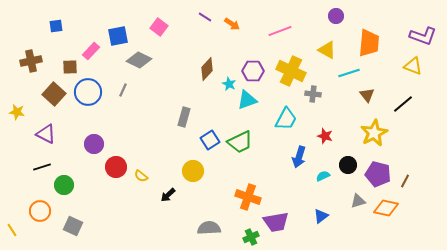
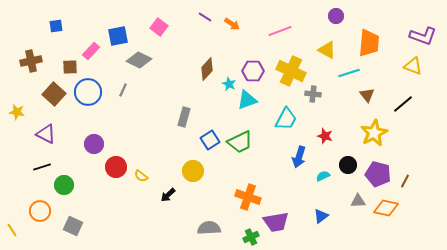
gray triangle at (358, 201): rotated 14 degrees clockwise
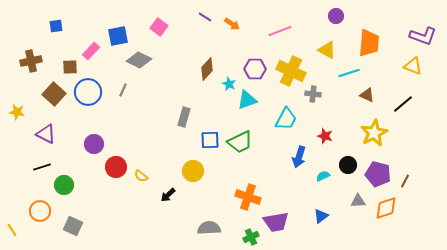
purple hexagon at (253, 71): moved 2 px right, 2 px up
brown triangle at (367, 95): rotated 28 degrees counterclockwise
blue square at (210, 140): rotated 30 degrees clockwise
orange diamond at (386, 208): rotated 30 degrees counterclockwise
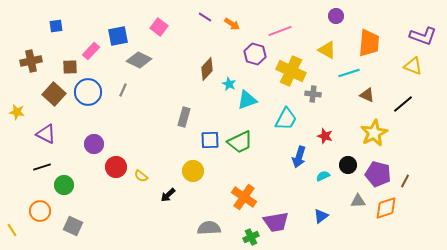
purple hexagon at (255, 69): moved 15 px up; rotated 15 degrees clockwise
orange cross at (248, 197): moved 4 px left; rotated 15 degrees clockwise
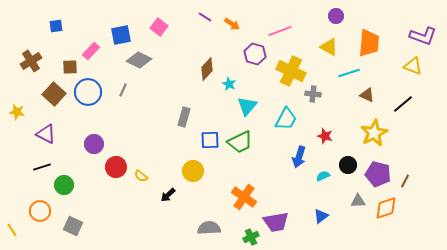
blue square at (118, 36): moved 3 px right, 1 px up
yellow triangle at (327, 50): moved 2 px right, 3 px up
brown cross at (31, 61): rotated 20 degrees counterclockwise
cyan triangle at (247, 100): moved 6 px down; rotated 30 degrees counterclockwise
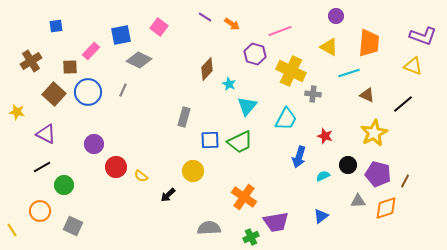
black line at (42, 167): rotated 12 degrees counterclockwise
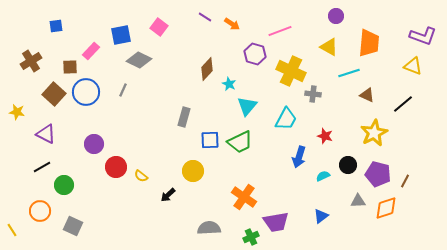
blue circle at (88, 92): moved 2 px left
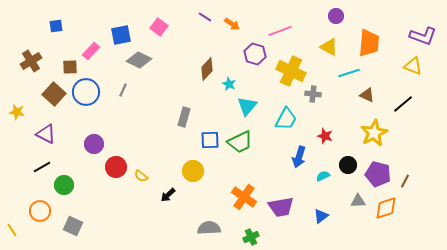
purple trapezoid at (276, 222): moved 5 px right, 15 px up
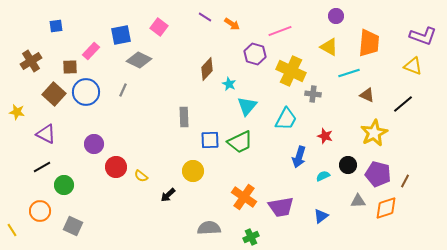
gray rectangle at (184, 117): rotated 18 degrees counterclockwise
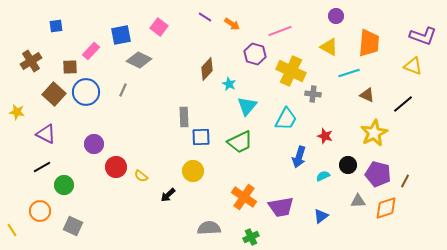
blue square at (210, 140): moved 9 px left, 3 px up
